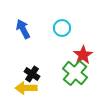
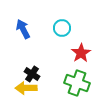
red star: moved 2 px left, 2 px up
green cross: moved 2 px right, 10 px down; rotated 20 degrees counterclockwise
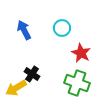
blue arrow: moved 1 px right, 1 px down
red star: rotated 12 degrees counterclockwise
yellow arrow: moved 10 px left; rotated 30 degrees counterclockwise
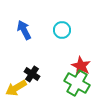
cyan circle: moved 2 px down
red star: moved 13 px down
green cross: rotated 10 degrees clockwise
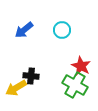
blue arrow: rotated 102 degrees counterclockwise
black cross: moved 1 px left, 2 px down; rotated 28 degrees counterclockwise
green cross: moved 2 px left, 2 px down
